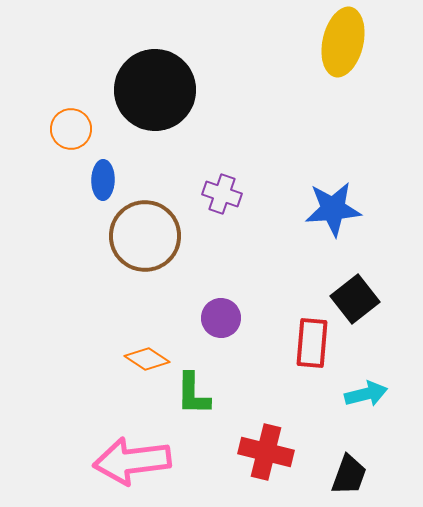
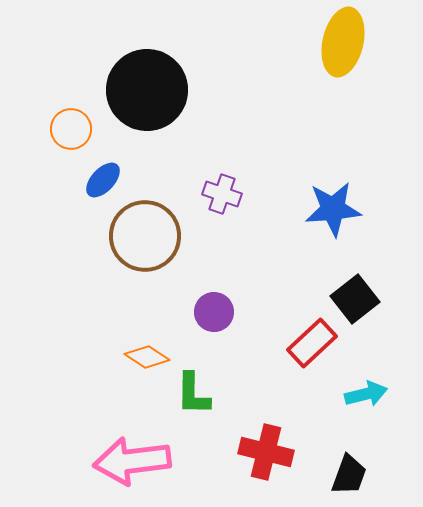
black circle: moved 8 px left
blue ellipse: rotated 42 degrees clockwise
purple circle: moved 7 px left, 6 px up
red rectangle: rotated 42 degrees clockwise
orange diamond: moved 2 px up
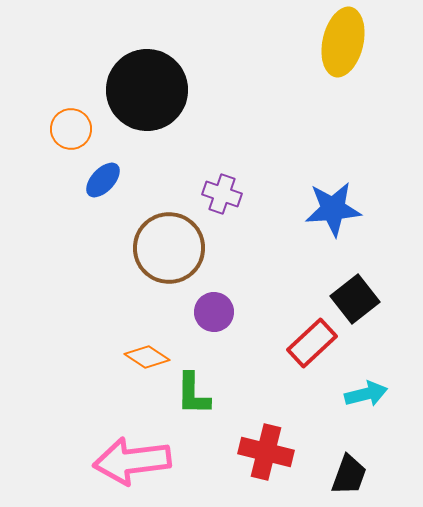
brown circle: moved 24 px right, 12 px down
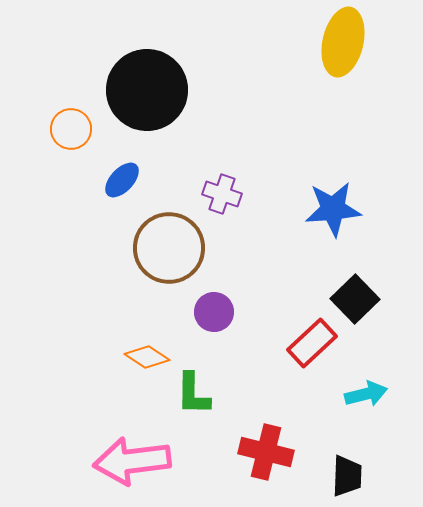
blue ellipse: moved 19 px right
black square: rotated 6 degrees counterclockwise
black trapezoid: moved 2 px left, 1 px down; rotated 18 degrees counterclockwise
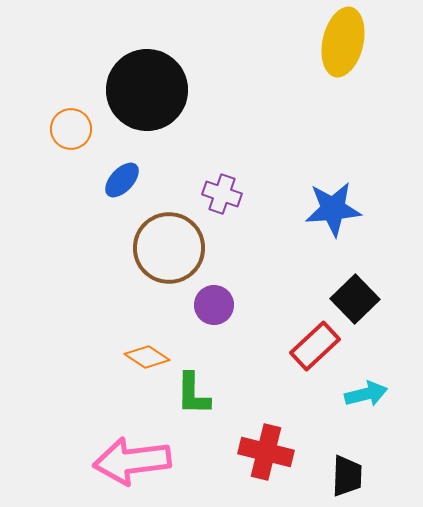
purple circle: moved 7 px up
red rectangle: moved 3 px right, 3 px down
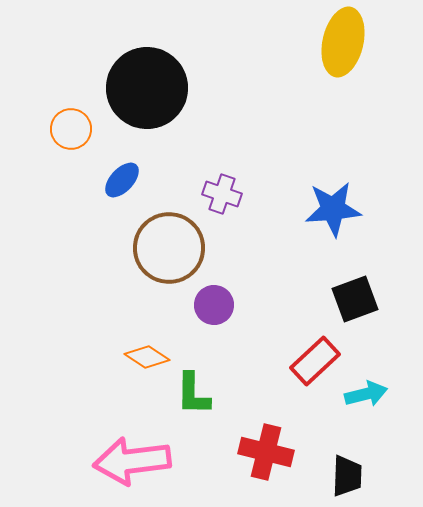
black circle: moved 2 px up
black square: rotated 24 degrees clockwise
red rectangle: moved 15 px down
